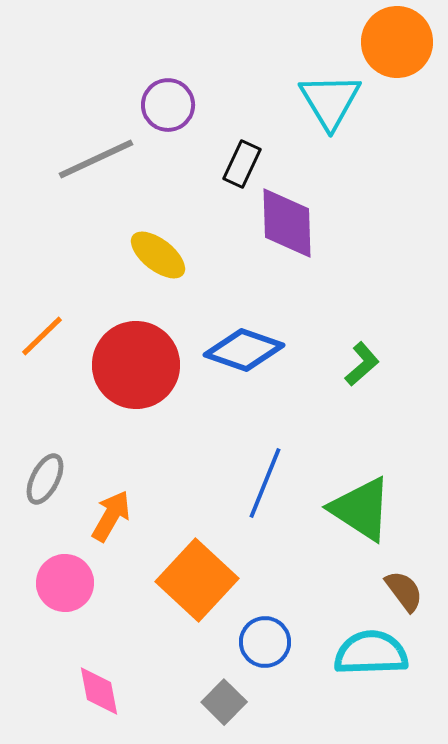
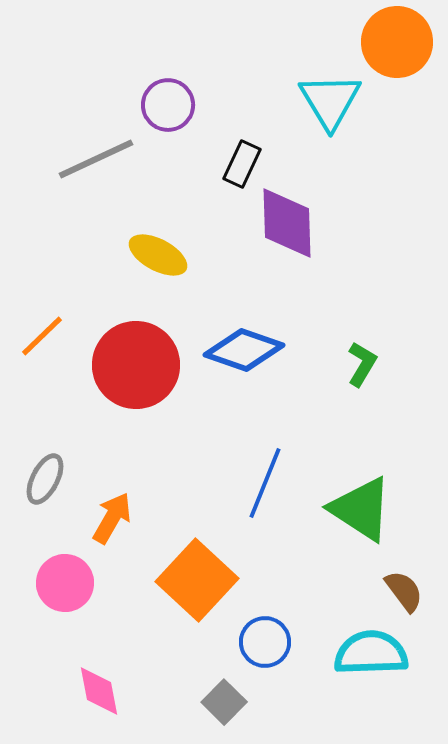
yellow ellipse: rotated 10 degrees counterclockwise
green L-shape: rotated 18 degrees counterclockwise
orange arrow: moved 1 px right, 2 px down
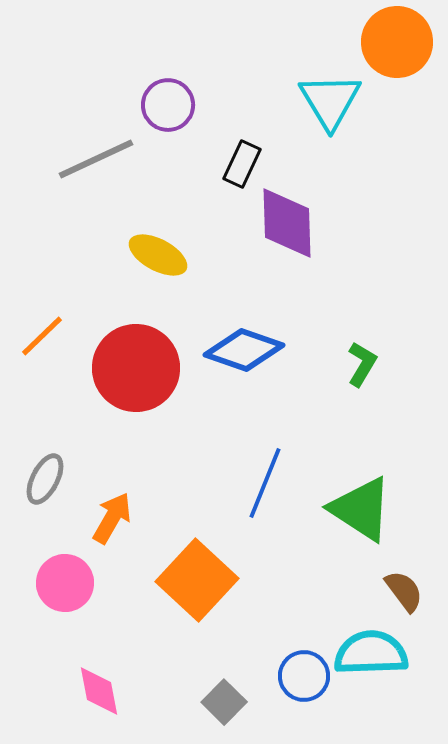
red circle: moved 3 px down
blue circle: moved 39 px right, 34 px down
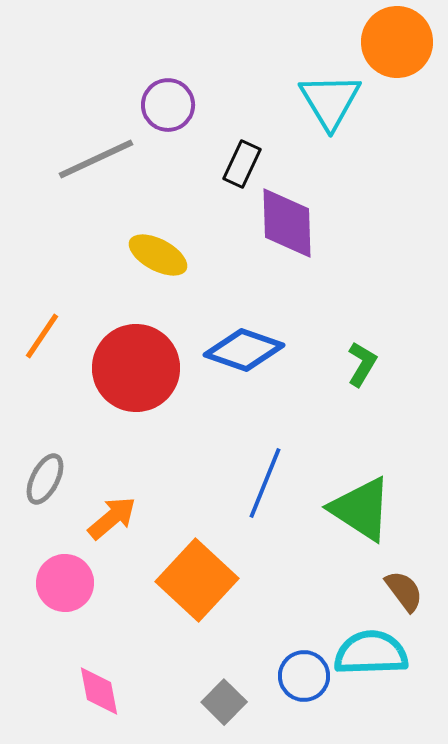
orange line: rotated 12 degrees counterclockwise
orange arrow: rotated 20 degrees clockwise
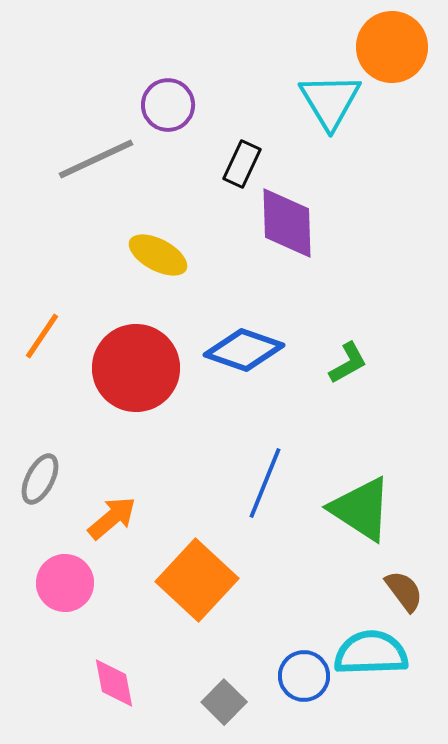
orange circle: moved 5 px left, 5 px down
green L-shape: moved 14 px left, 1 px up; rotated 30 degrees clockwise
gray ellipse: moved 5 px left
pink diamond: moved 15 px right, 8 px up
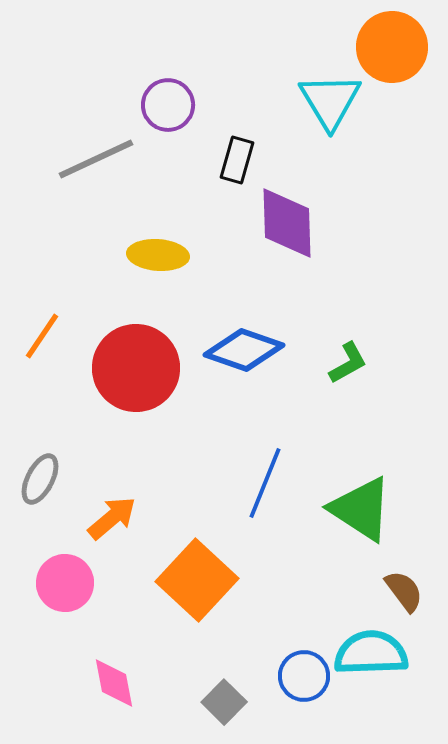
black rectangle: moved 5 px left, 4 px up; rotated 9 degrees counterclockwise
yellow ellipse: rotated 24 degrees counterclockwise
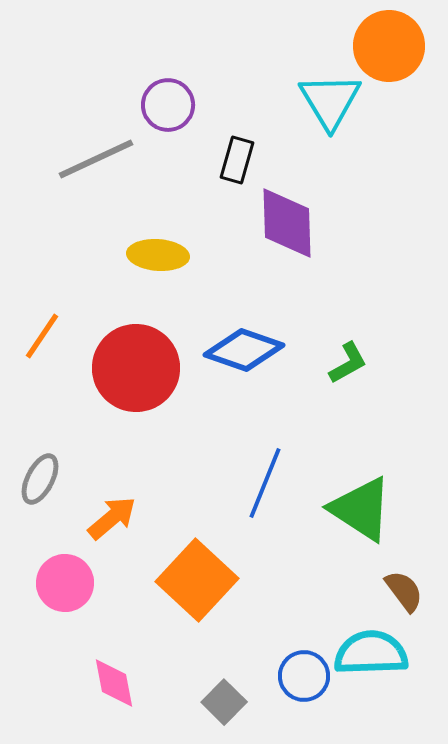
orange circle: moved 3 px left, 1 px up
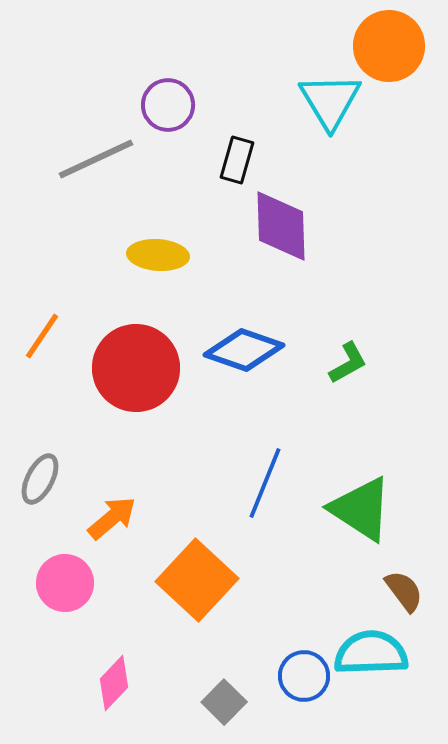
purple diamond: moved 6 px left, 3 px down
pink diamond: rotated 54 degrees clockwise
